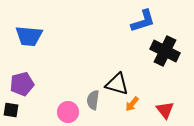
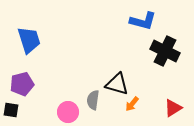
blue L-shape: rotated 32 degrees clockwise
blue trapezoid: moved 4 px down; rotated 112 degrees counterclockwise
red triangle: moved 8 px right, 2 px up; rotated 36 degrees clockwise
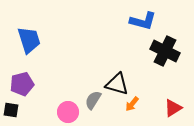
gray semicircle: rotated 24 degrees clockwise
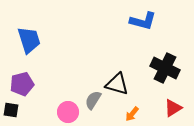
black cross: moved 17 px down
orange arrow: moved 10 px down
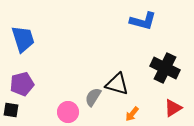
blue trapezoid: moved 6 px left, 1 px up
gray semicircle: moved 3 px up
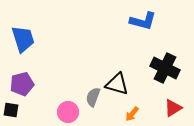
gray semicircle: rotated 12 degrees counterclockwise
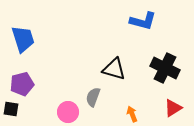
black triangle: moved 3 px left, 15 px up
black square: moved 1 px up
orange arrow: rotated 119 degrees clockwise
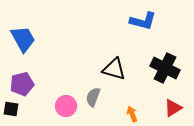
blue trapezoid: rotated 12 degrees counterclockwise
pink circle: moved 2 px left, 6 px up
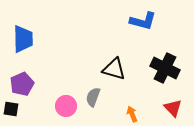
blue trapezoid: rotated 28 degrees clockwise
purple pentagon: rotated 10 degrees counterclockwise
red triangle: rotated 42 degrees counterclockwise
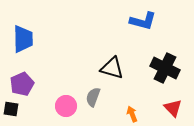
black triangle: moved 2 px left, 1 px up
